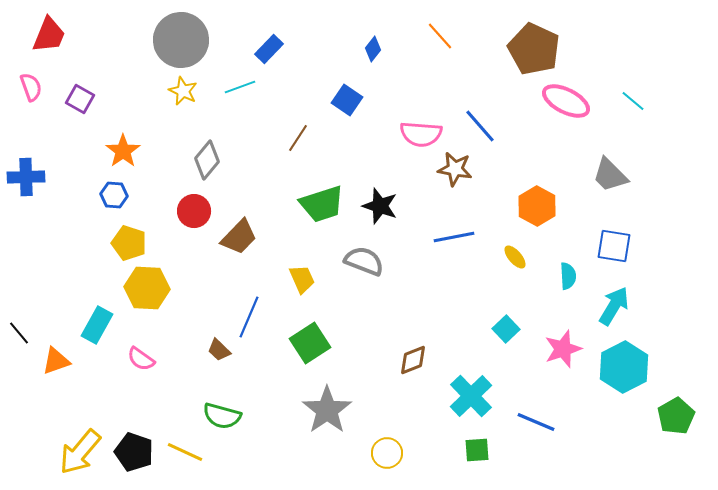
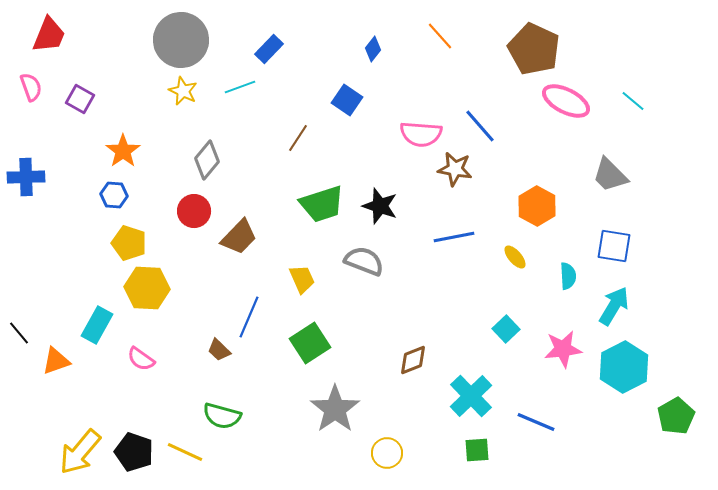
pink star at (563, 349): rotated 12 degrees clockwise
gray star at (327, 410): moved 8 px right, 1 px up
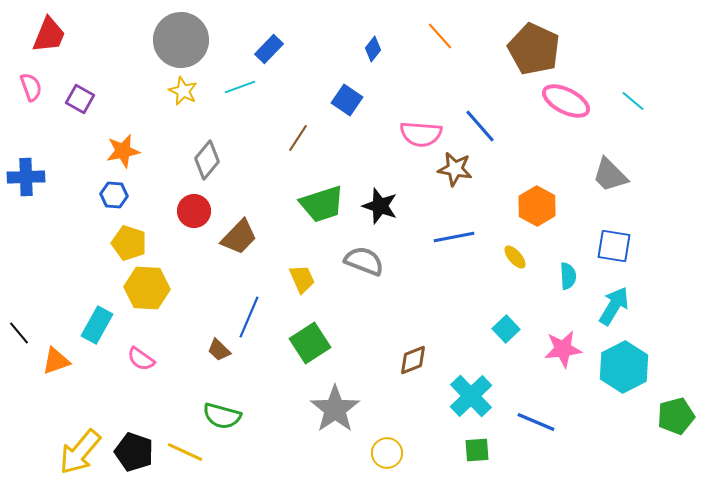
orange star at (123, 151): rotated 24 degrees clockwise
green pentagon at (676, 416): rotated 15 degrees clockwise
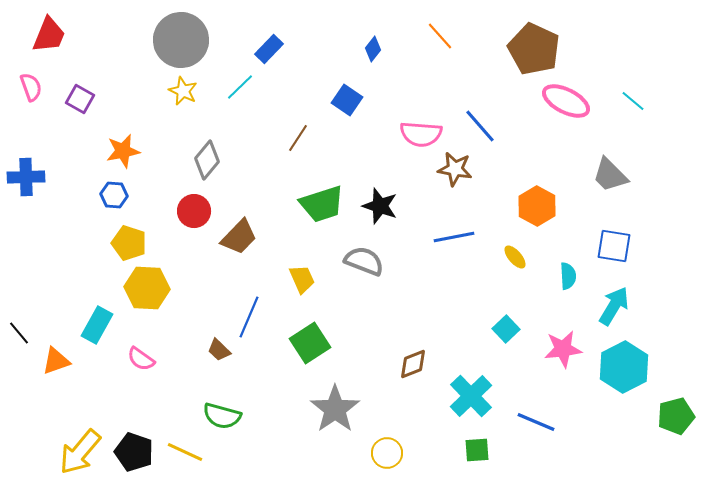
cyan line at (240, 87): rotated 24 degrees counterclockwise
brown diamond at (413, 360): moved 4 px down
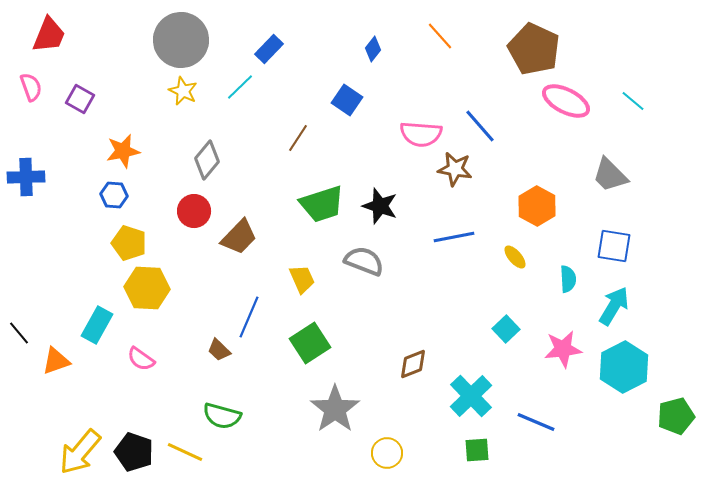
cyan semicircle at (568, 276): moved 3 px down
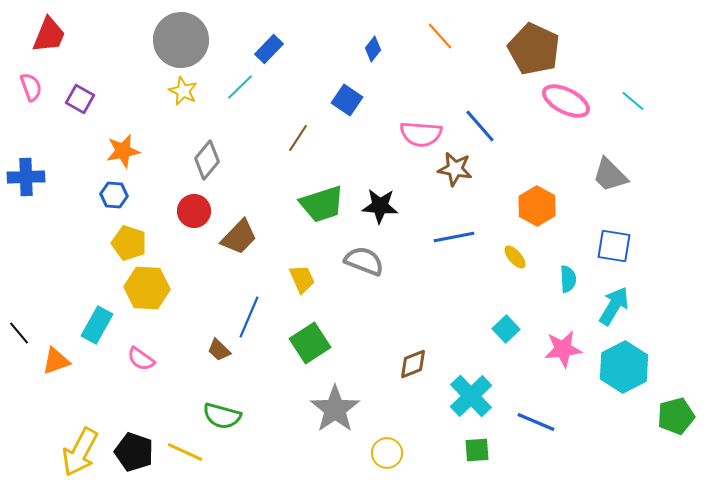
black star at (380, 206): rotated 15 degrees counterclockwise
yellow arrow at (80, 452): rotated 12 degrees counterclockwise
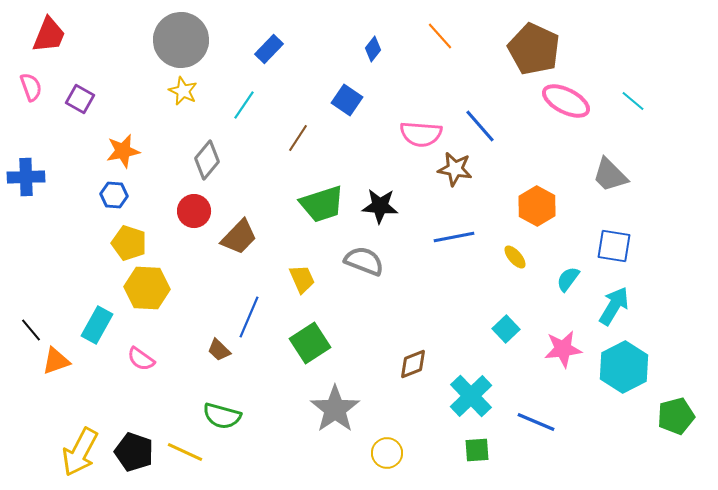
cyan line at (240, 87): moved 4 px right, 18 px down; rotated 12 degrees counterclockwise
cyan semicircle at (568, 279): rotated 140 degrees counterclockwise
black line at (19, 333): moved 12 px right, 3 px up
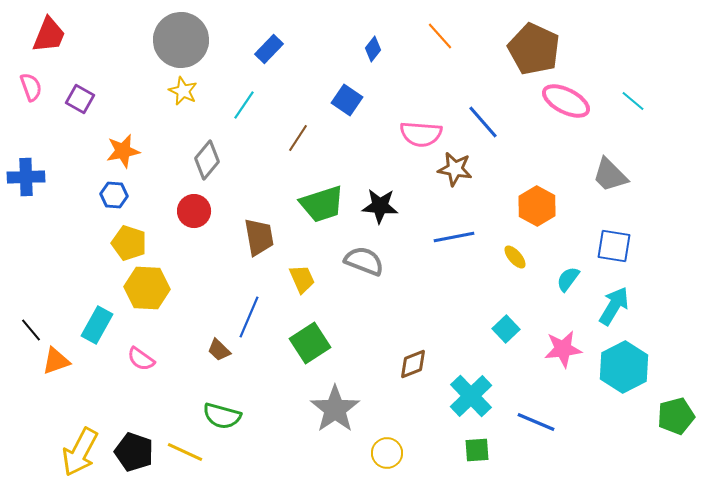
blue line at (480, 126): moved 3 px right, 4 px up
brown trapezoid at (239, 237): moved 20 px right; rotated 54 degrees counterclockwise
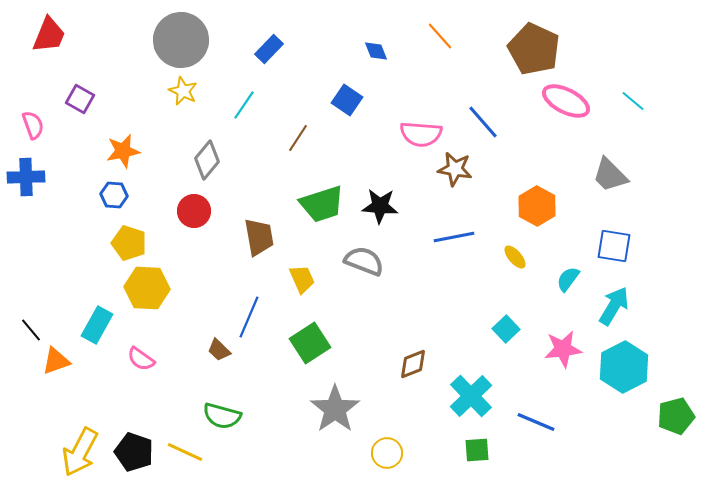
blue diamond at (373, 49): moved 3 px right, 2 px down; rotated 60 degrees counterclockwise
pink semicircle at (31, 87): moved 2 px right, 38 px down
